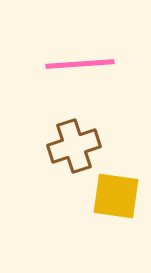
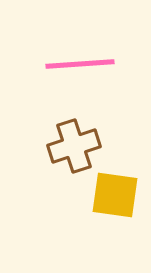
yellow square: moved 1 px left, 1 px up
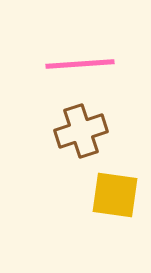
brown cross: moved 7 px right, 15 px up
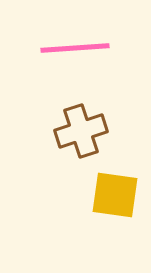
pink line: moved 5 px left, 16 px up
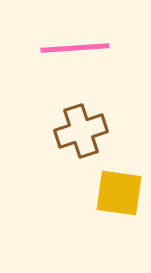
yellow square: moved 4 px right, 2 px up
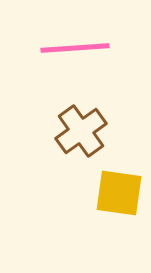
brown cross: rotated 18 degrees counterclockwise
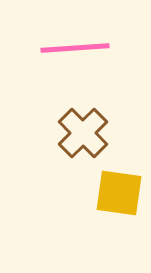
brown cross: moved 2 px right, 2 px down; rotated 9 degrees counterclockwise
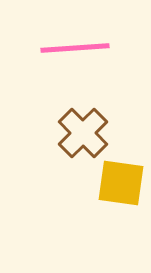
yellow square: moved 2 px right, 10 px up
